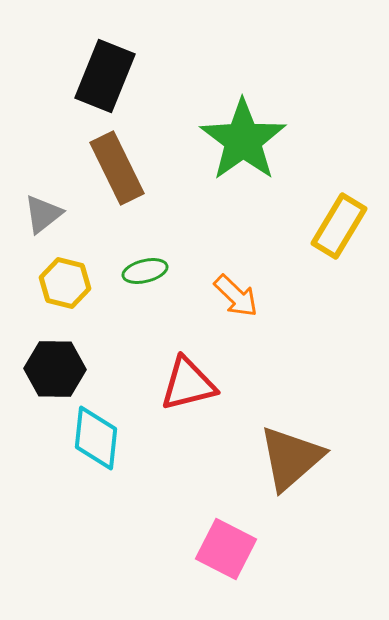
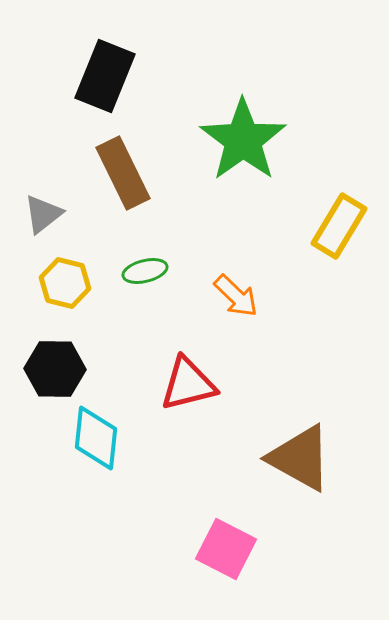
brown rectangle: moved 6 px right, 5 px down
brown triangle: moved 9 px right; rotated 50 degrees counterclockwise
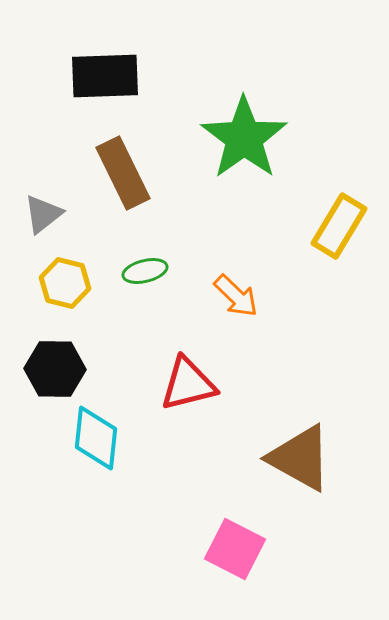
black rectangle: rotated 66 degrees clockwise
green star: moved 1 px right, 2 px up
pink square: moved 9 px right
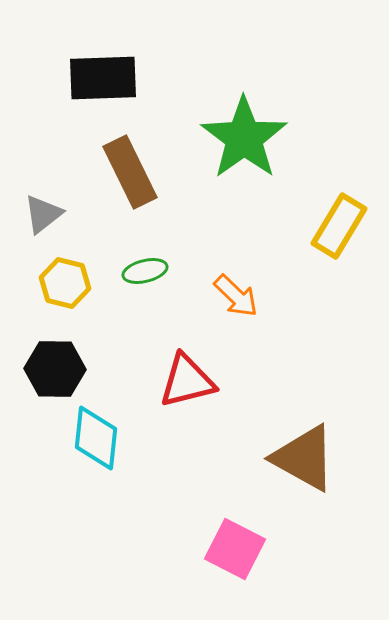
black rectangle: moved 2 px left, 2 px down
brown rectangle: moved 7 px right, 1 px up
red triangle: moved 1 px left, 3 px up
brown triangle: moved 4 px right
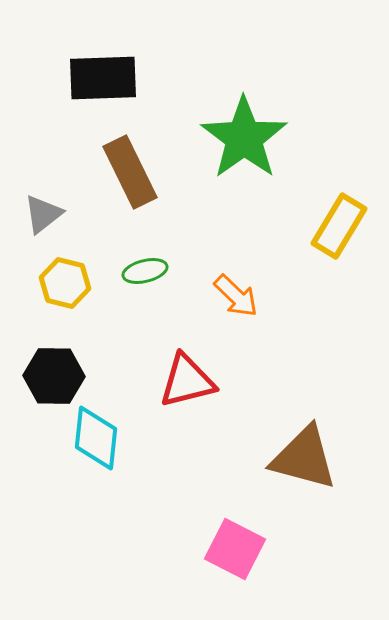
black hexagon: moved 1 px left, 7 px down
brown triangle: rotated 14 degrees counterclockwise
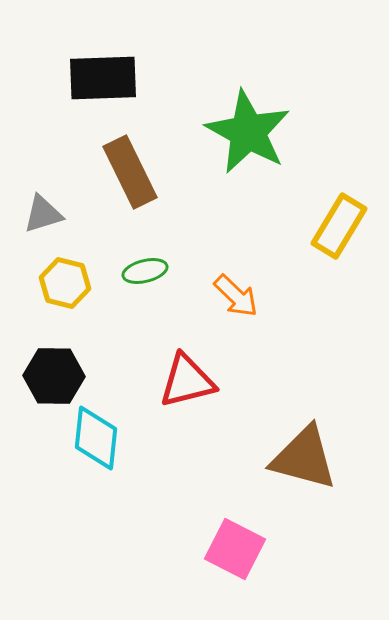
green star: moved 4 px right, 6 px up; rotated 8 degrees counterclockwise
gray triangle: rotated 21 degrees clockwise
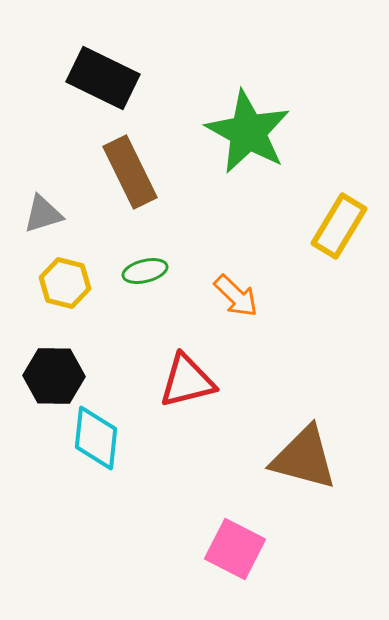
black rectangle: rotated 28 degrees clockwise
